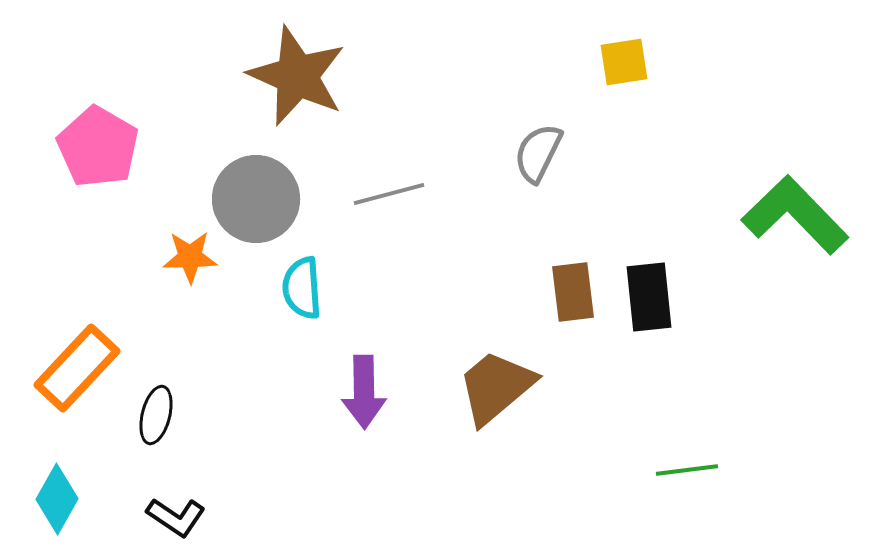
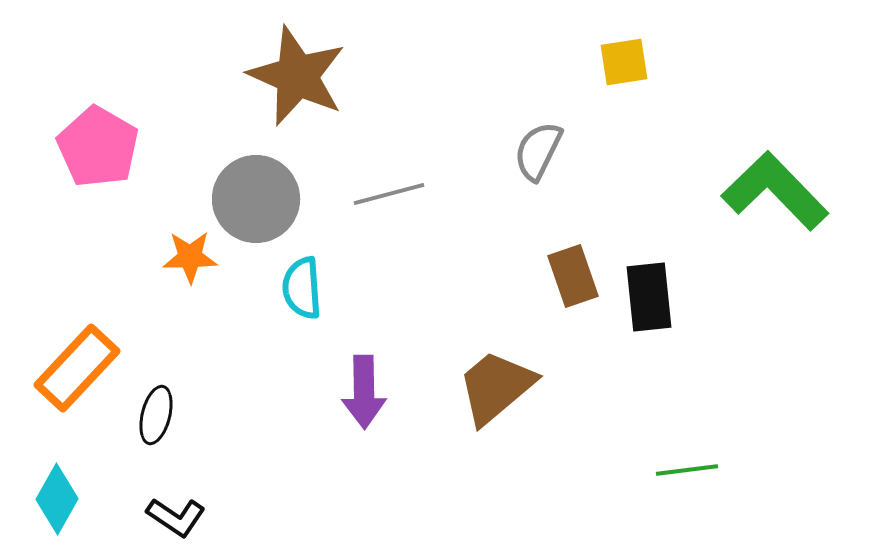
gray semicircle: moved 2 px up
green L-shape: moved 20 px left, 24 px up
brown rectangle: moved 16 px up; rotated 12 degrees counterclockwise
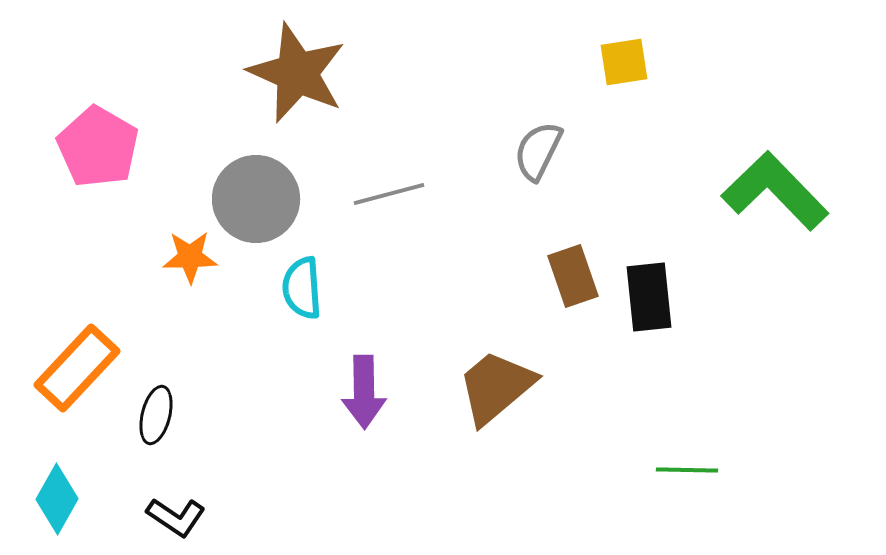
brown star: moved 3 px up
green line: rotated 8 degrees clockwise
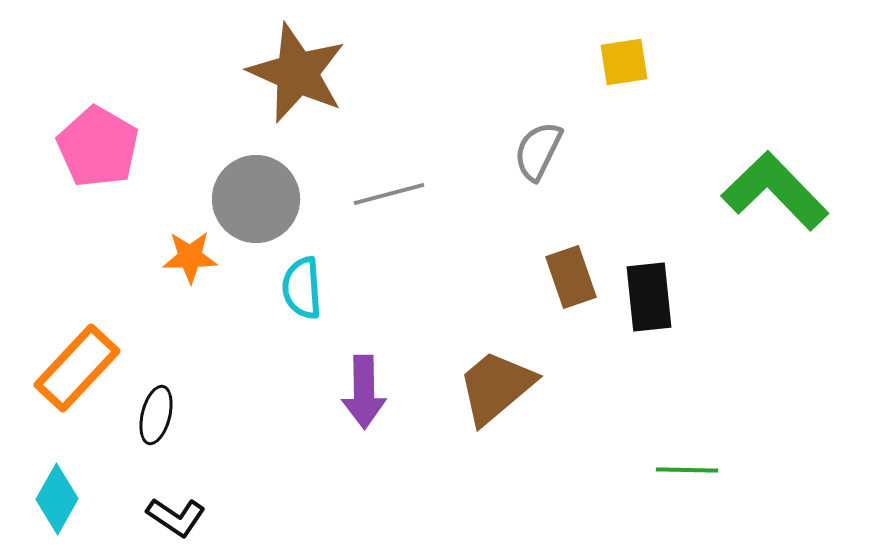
brown rectangle: moved 2 px left, 1 px down
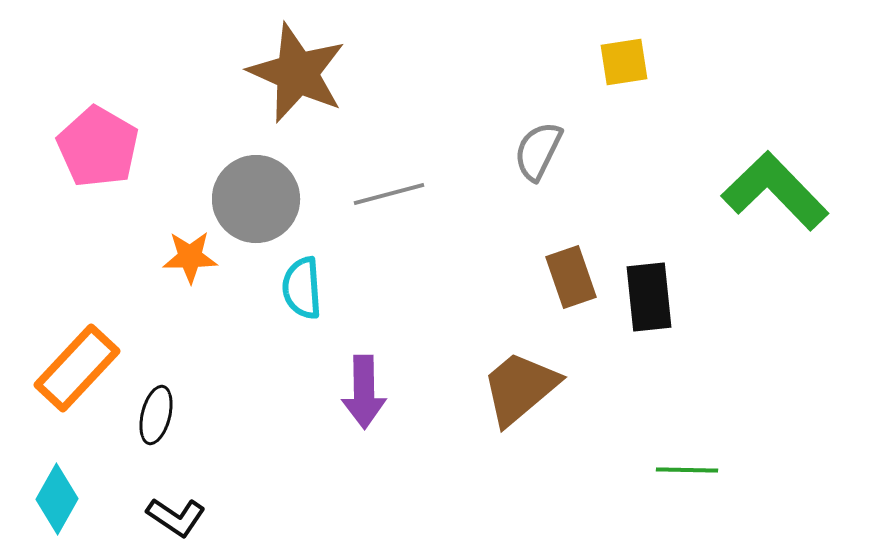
brown trapezoid: moved 24 px right, 1 px down
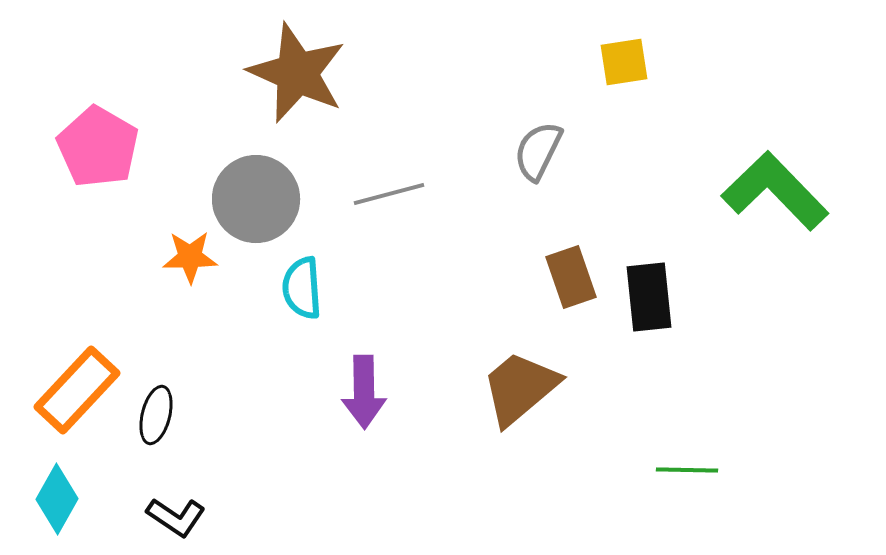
orange rectangle: moved 22 px down
